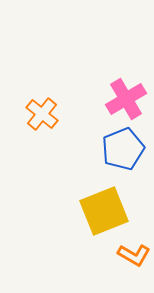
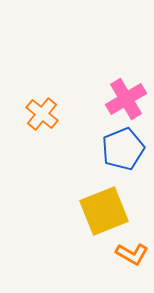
orange L-shape: moved 2 px left, 1 px up
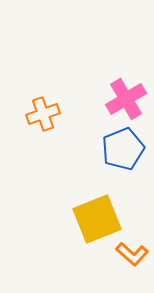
orange cross: moved 1 px right; rotated 32 degrees clockwise
yellow square: moved 7 px left, 8 px down
orange L-shape: rotated 12 degrees clockwise
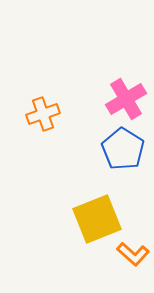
blue pentagon: rotated 18 degrees counterclockwise
orange L-shape: moved 1 px right
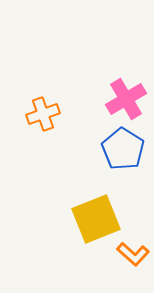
yellow square: moved 1 px left
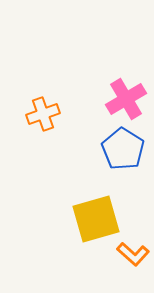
yellow square: rotated 6 degrees clockwise
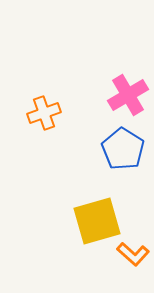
pink cross: moved 2 px right, 4 px up
orange cross: moved 1 px right, 1 px up
yellow square: moved 1 px right, 2 px down
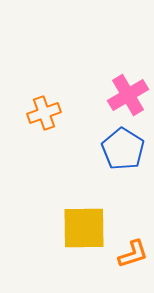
yellow square: moved 13 px left, 7 px down; rotated 15 degrees clockwise
orange L-shape: rotated 60 degrees counterclockwise
